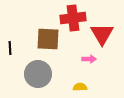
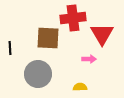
brown square: moved 1 px up
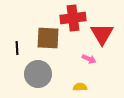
black line: moved 7 px right
pink arrow: rotated 24 degrees clockwise
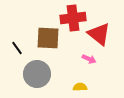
red triangle: moved 3 px left; rotated 20 degrees counterclockwise
black line: rotated 32 degrees counterclockwise
gray circle: moved 1 px left
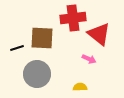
brown square: moved 6 px left
black line: rotated 72 degrees counterclockwise
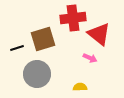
brown square: moved 1 px right, 1 px down; rotated 20 degrees counterclockwise
pink arrow: moved 1 px right, 1 px up
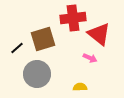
black line: rotated 24 degrees counterclockwise
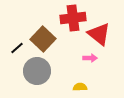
brown square: rotated 30 degrees counterclockwise
pink arrow: rotated 24 degrees counterclockwise
gray circle: moved 3 px up
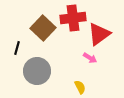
red triangle: rotated 45 degrees clockwise
brown square: moved 11 px up
black line: rotated 32 degrees counterclockwise
pink arrow: rotated 32 degrees clockwise
yellow semicircle: rotated 64 degrees clockwise
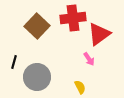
brown square: moved 6 px left, 2 px up
black line: moved 3 px left, 14 px down
pink arrow: moved 1 px left, 1 px down; rotated 24 degrees clockwise
gray circle: moved 6 px down
